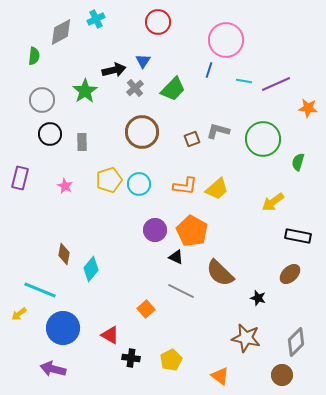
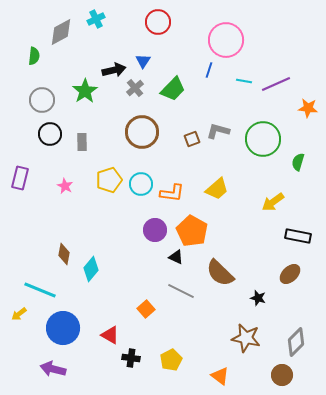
cyan circle at (139, 184): moved 2 px right
orange L-shape at (185, 186): moved 13 px left, 7 px down
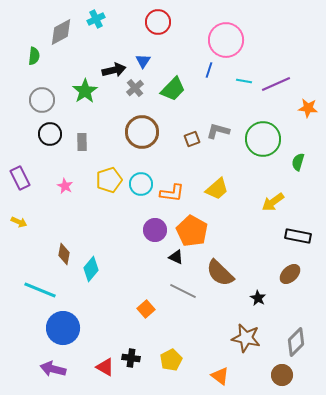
purple rectangle at (20, 178): rotated 40 degrees counterclockwise
gray line at (181, 291): moved 2 px right
black star at (258, 298): rotated 14 degrees clockwise
yellow arrow at (19, 314): moved 92 px up; rotated 119 degrees counterclockwise
red triangle at (110, 335): moved 5 px left, 32 px down
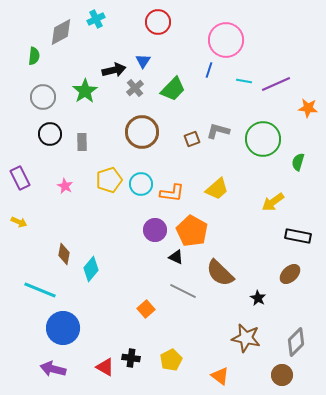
gray circle at (42, 100): moved 1 px right, 3 px up
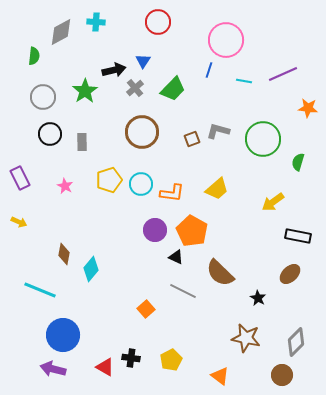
cyan cross at (96, 19): moved 3 px down; rotated 30 degrees clockwise
purple line at (276, 84): moved 7 px right, 10 px up
blue circle at (63, 328): moved 7 px down
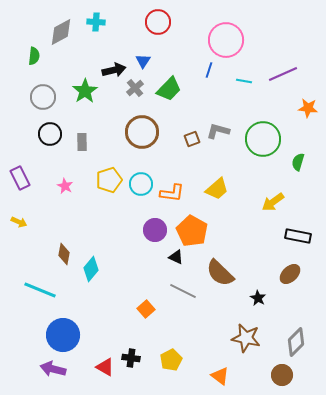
green trapezoid at (173, 89): moved 4 px left
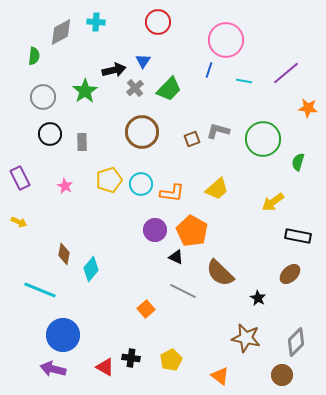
purple line at (283, 74): moved 3 px right, 1 px up; rotated 16 degrees counterclockwise
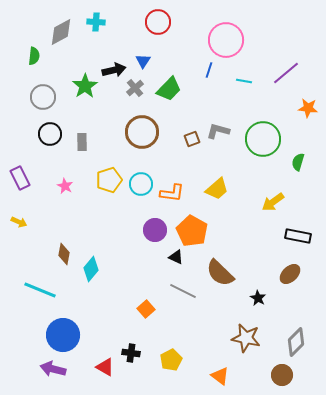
green star at (85, 91): moved 5 px up
black cross at (131, 358): moved 5 px up
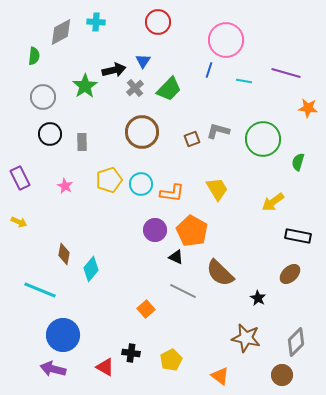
purple line at (286, 73): rotated 56 degrees clockwise
yellow trapezoid at (217, 189): rotated 80 degrees counterclockwise
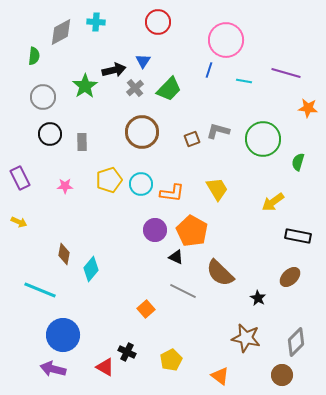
pink star at (65, 186): rotated 28 degrees counterclockwise
brown ellipse at (290, 274): moved 3 px down
black cross at (131, 353): moved 4 px left, 1 px up; rotated 18 degrees clockwise
